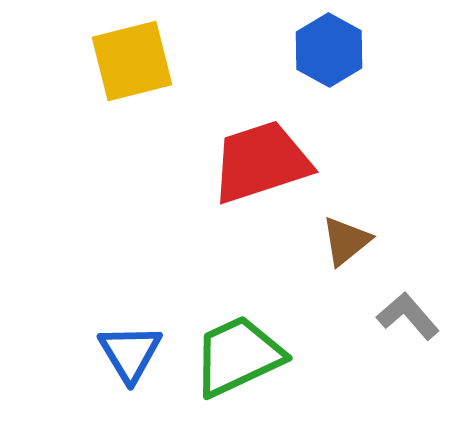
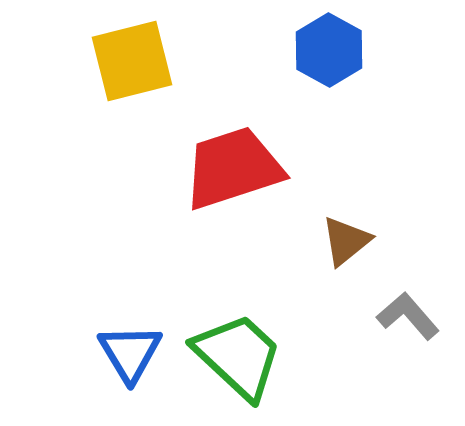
red trapezoid: moved 28 px left, 6 px down
green trapezoid: rotated 68 degrees clockwise
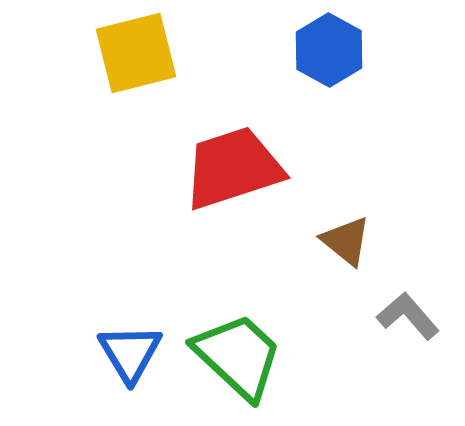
yellow square: moved 4 px right, 8 px up
brown triangle: rotated 42 degrees counterclockwise
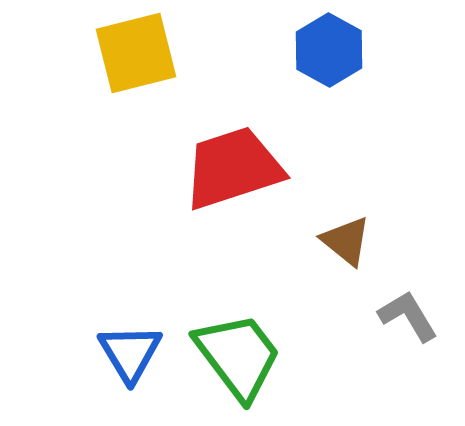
gray L-shape: rotated 10 degrees clockwise
green trapezoid: rotated 10 degrees clockwise
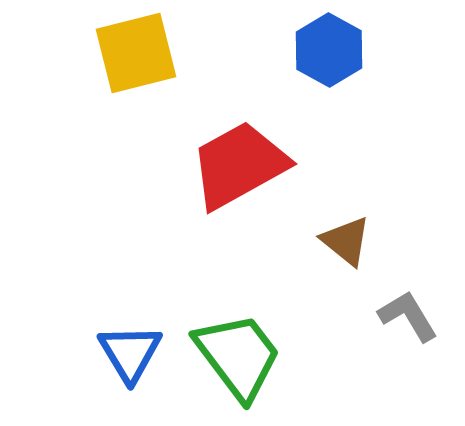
red trapezoid: moved 6 px right, 3 px up; rotated 11 degrees counterclockwise
